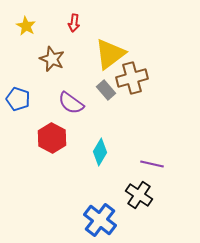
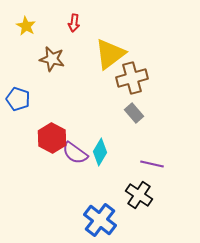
brown star: rotated 10 degrees counterclockwise
gray rectangle: moved 28 px right, 23 px down
purple semicircle: moved 4 px right, 50 px down
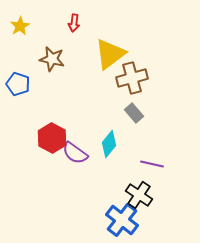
yellow star: moved 6 px left; rotated 12 degrees clockwise
blue pentagon: moved 15 px up
cyan diamond: moved 9 px right, 8 px up; rotated 8 degrees clockwise
blue cross: moved 22 px right
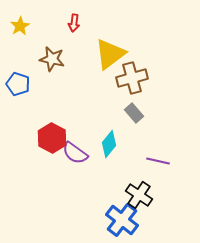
purple line: moved 6 px right, 3 px up
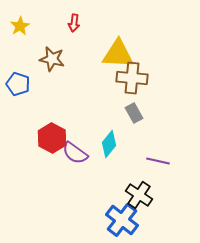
yellow triangle: moved 8 px right; rotated 40 degrees clockwise
brown cross: rotated 20 degrees clockwise
gray rectangle: rotated 12 degrees clockwise
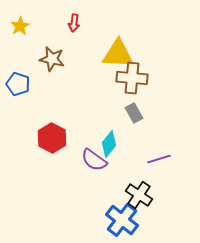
purple semicircle: moved 19 px right, 7 px down
purple line: moved 1 px right, 2 px up; rotated 30 degrees counterclockwise
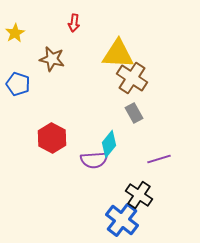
yellow star: moved 5 px left, 7 px down
brown cross: rotated 28 degrees clockwise
purple semicircle: rotated 40 degrees counterclockwise
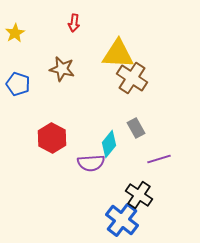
brown star: moved 10 px right, 10 px down
gray rectangle: moved 2 px right, 15 px down
purple semicircle: moved 3 px left, 3 px down
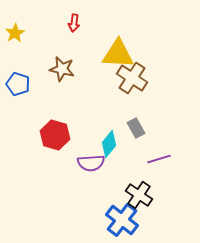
red hexagon: moved 3 px right, 3 px up; rotated 12 degrees counterclockwise
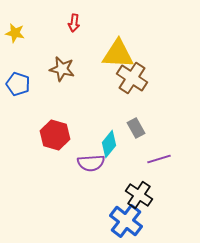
yellow star: rotated 30 degrees counterclockwise
blue cross: moved 4 px right, 1 px down
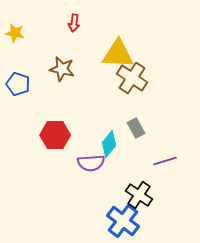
red hexagon: rotated 16 degrees counterclockwise
purple line: moved 6 px right, 2 px down
blue cross: moved 3 px left
